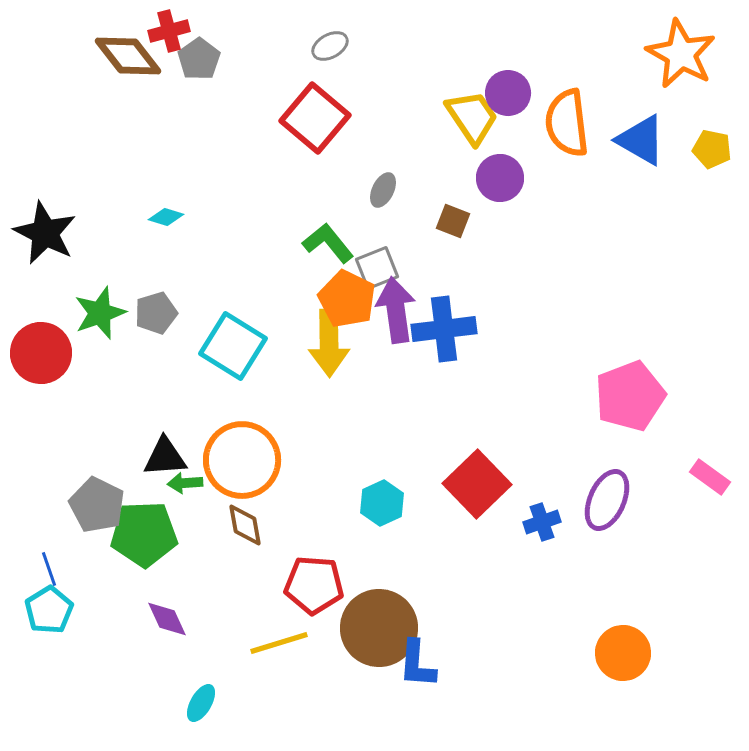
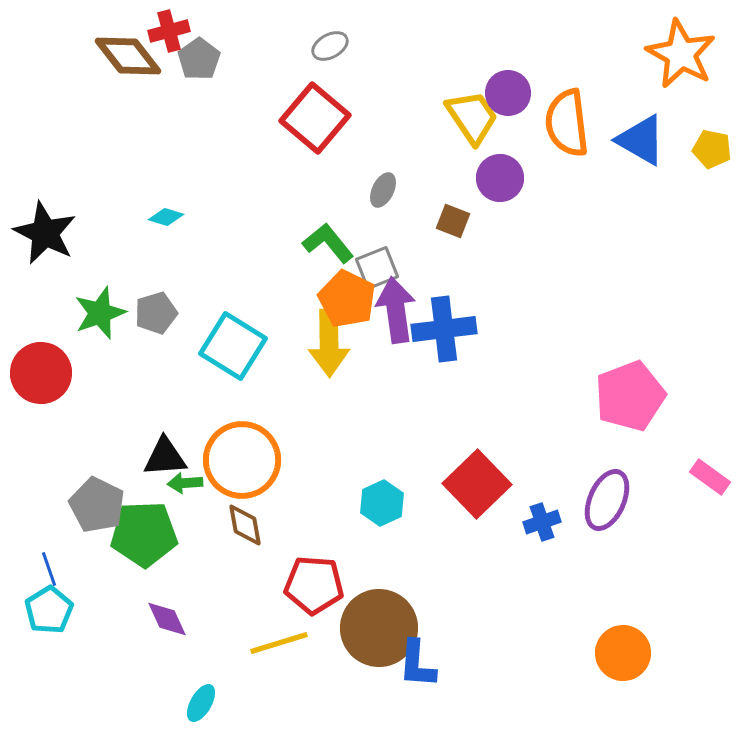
red circle at (41, 353): moved 20 px down
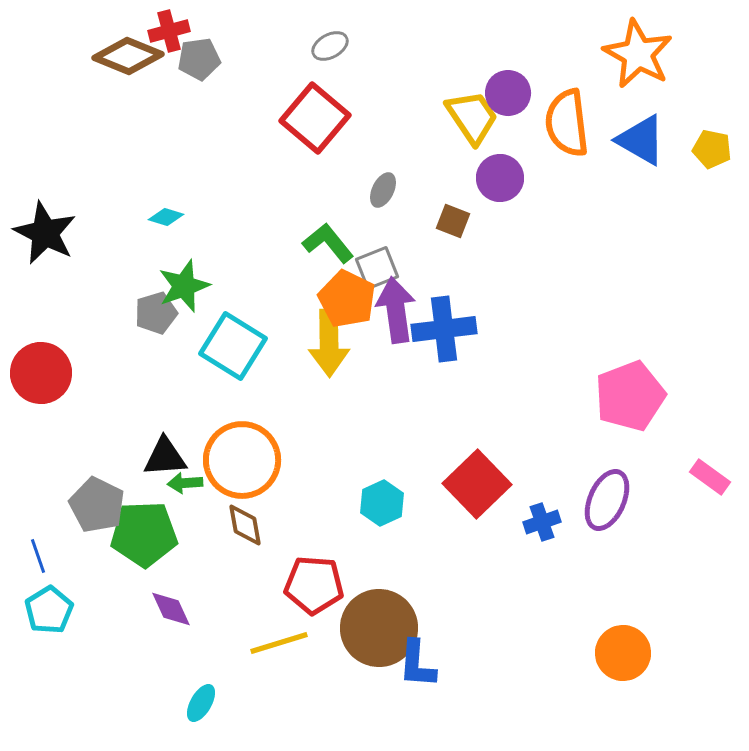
orange star at (681, 54): moved 43 px left
brown diamond at (128, 56): rotated 30 degrees counterclockwise
gray pentagon at (199, 59): rotated 27 degrees clockwise
green star at (100, 313): moved 84 px right, 27 px up
blue line at (49, 569): moved 11 px left, 13 px up
purple diamond at (167, 619): moved 4 px right, 10 px up
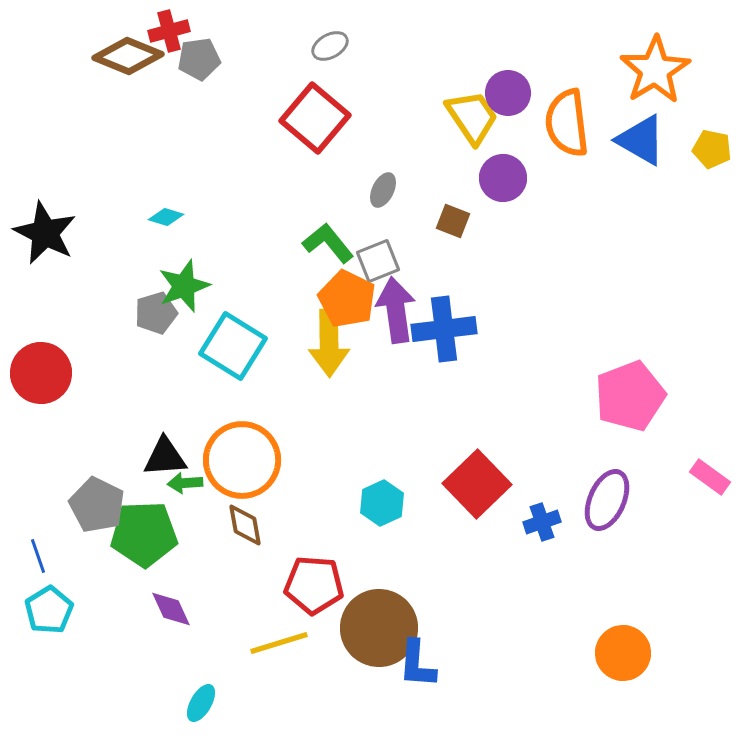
orange star at (638, 54): moved 17 px right, 16 px down; rotated 12 degrees clockwise
purple circle at (500, 178): moved 3 px right
gray square at (377, 268): moved 1 px right, 7 px up
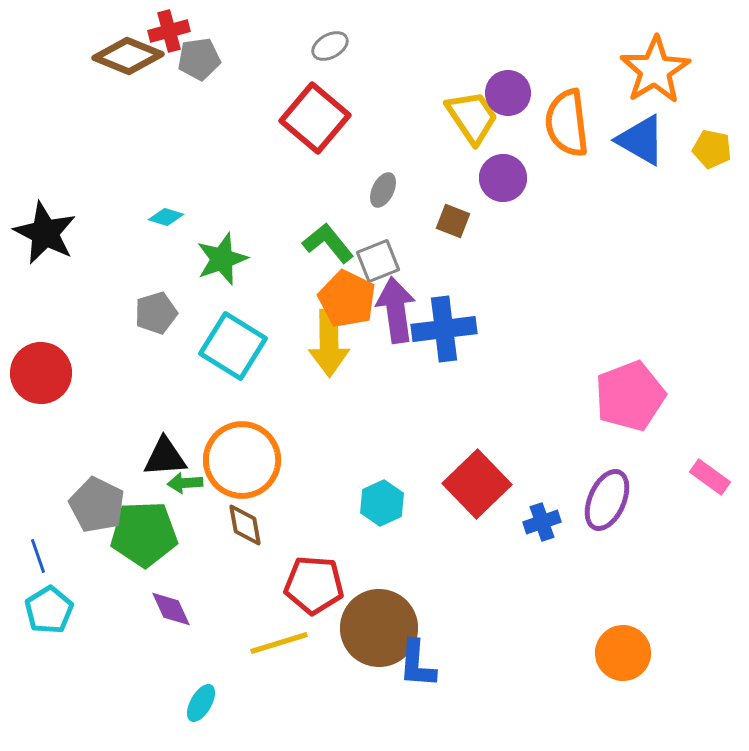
green star at (184, 286): moved 38 px right, 27 px up
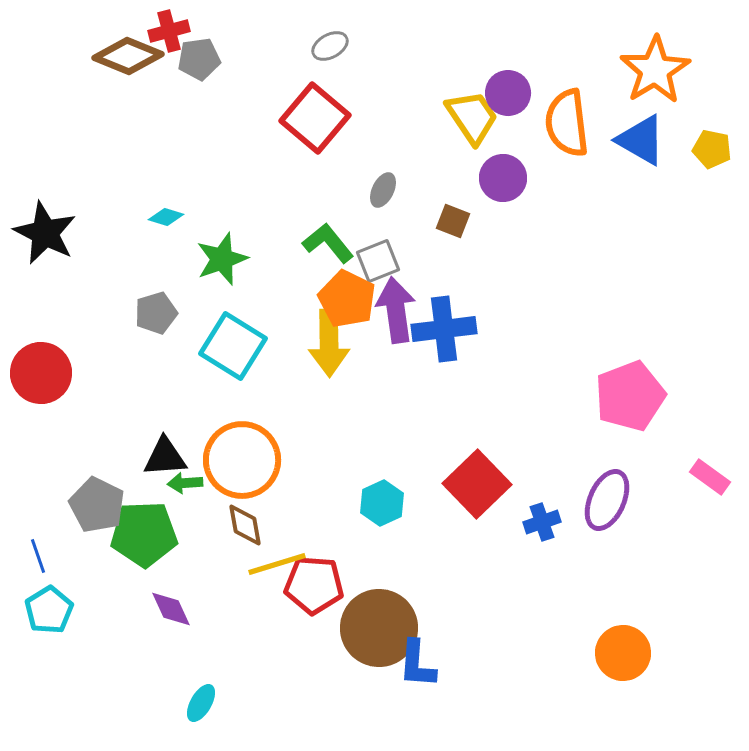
yellow line at (279, 643): moved 2 px left, 79 px up
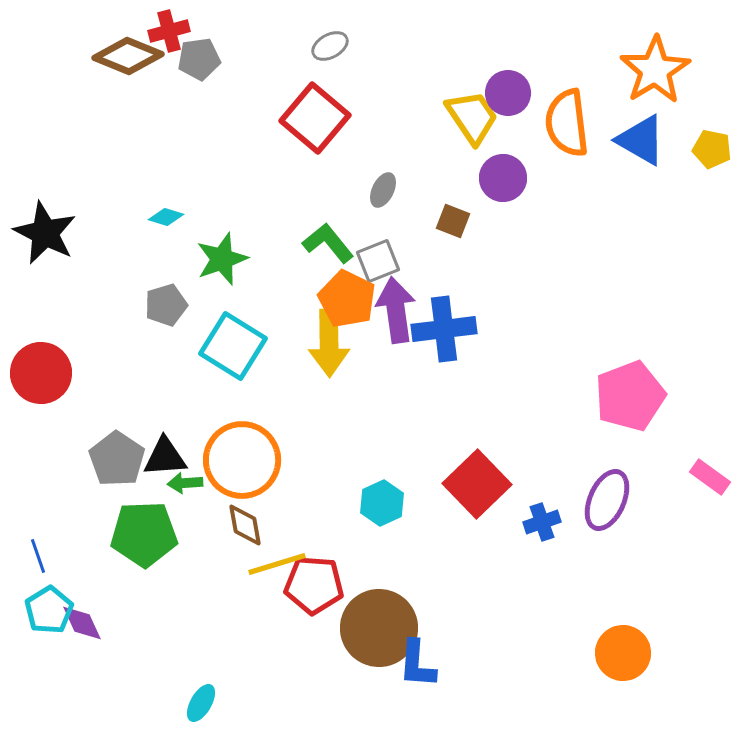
gray pentagon at (156, 313): moved 10 px right, 8 px up
gray pentagon at (97, 505): moved 20 px right, 46 px up; rotated 8 degrees clockwise
purple diamond at (171, 609): moved 89 px left, 14 px down
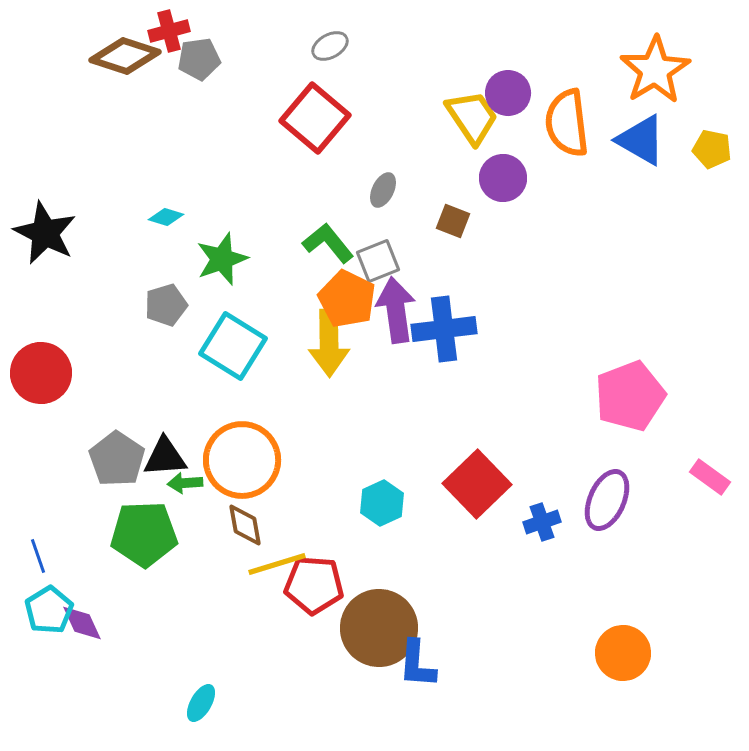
brown diamond at (128, 56): moved 3 px left; rotated 4 degrees counterclockwise
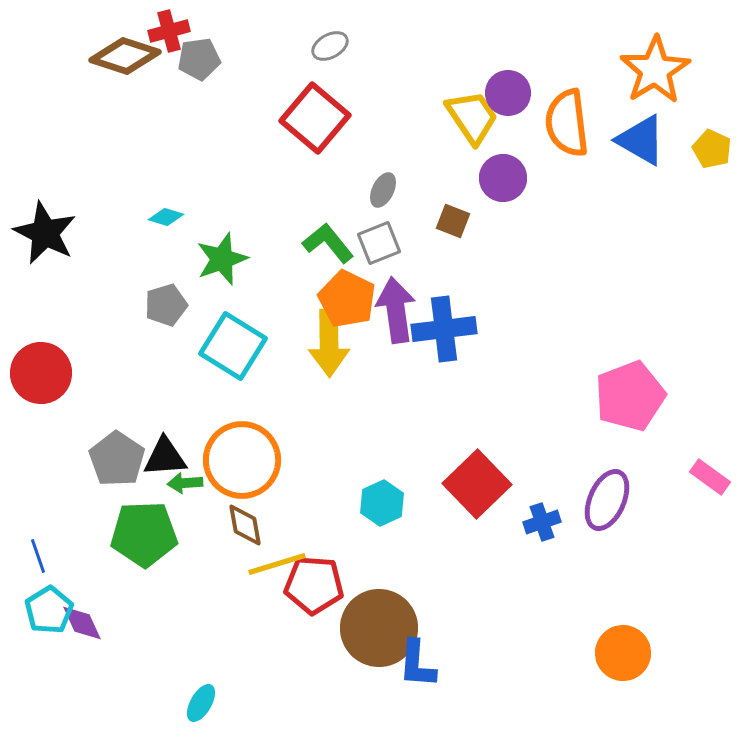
yellow pentagon at (712, 149): rotated 12 degrees clockwise
gray square at (378, 261): moved 1 px right, 18 px up
